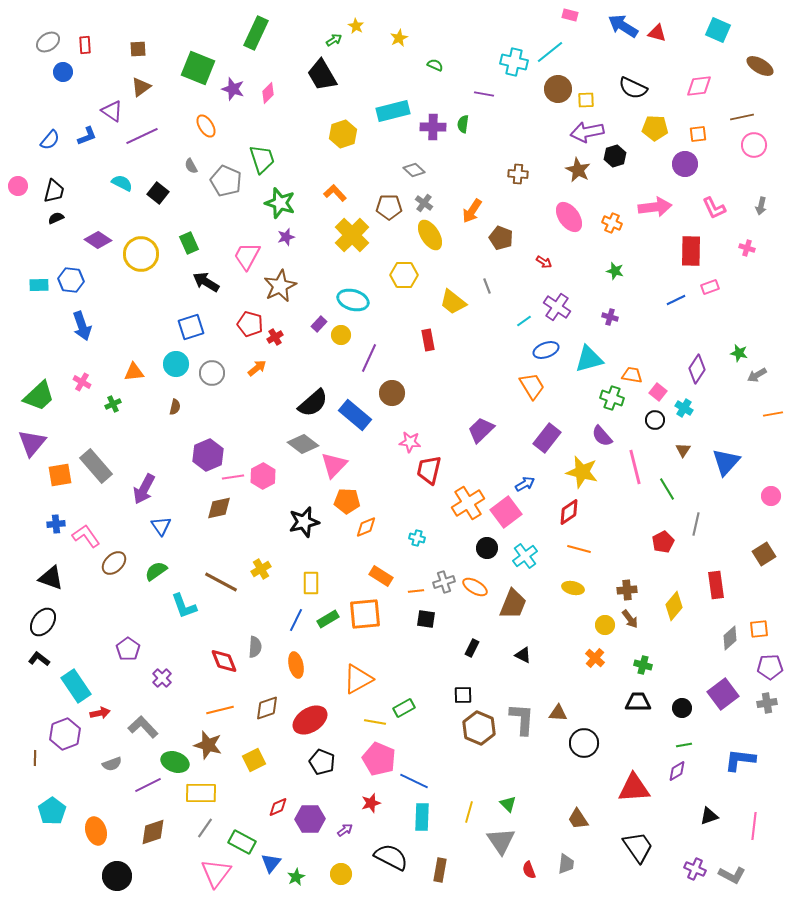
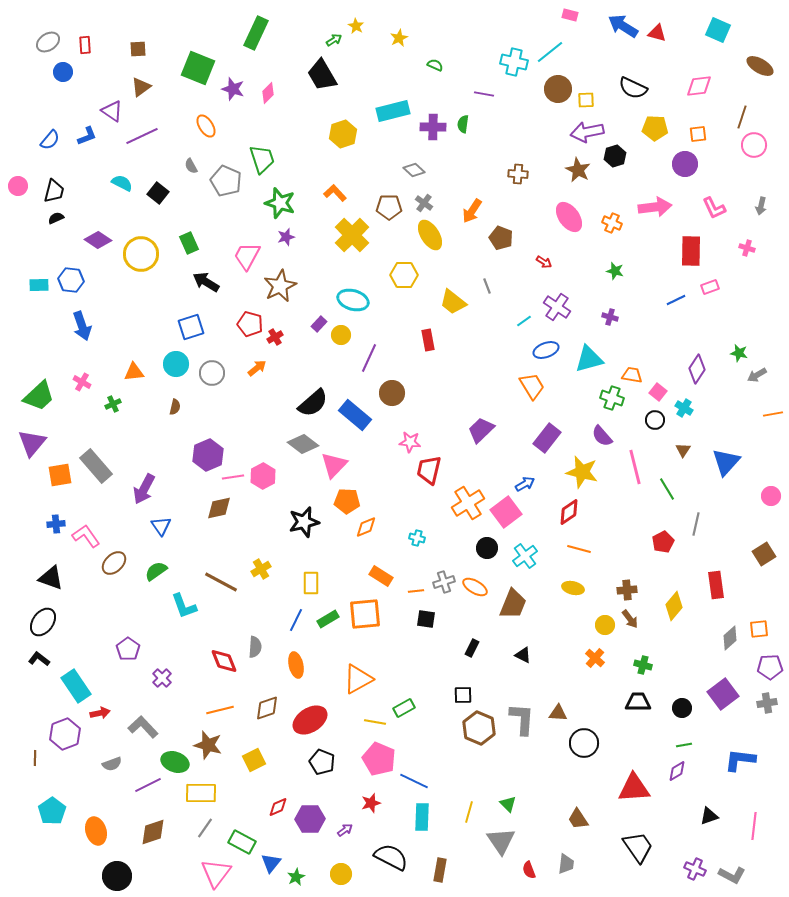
brown line at (742, 117): rotated 60 degrees counterclockwise
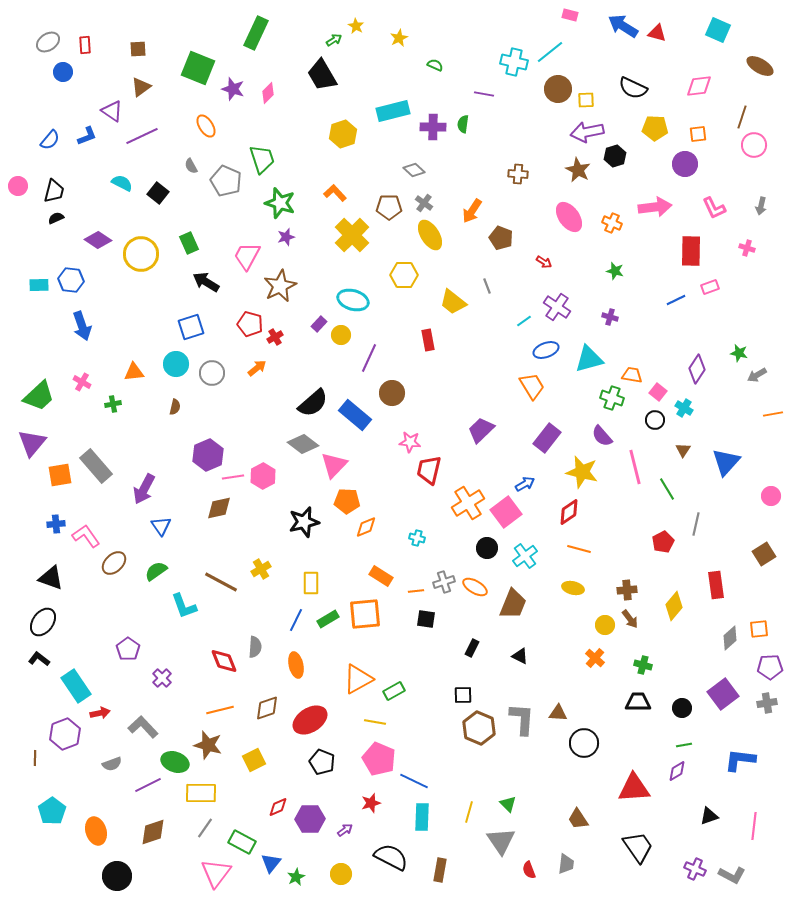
green cross at (113, 404): rotated 14 degrees clockwise
black triangle at (523, 655): moved 3 px left, 1 px down
green rectangle at (404, 708): moved 10 px left, 17 px up
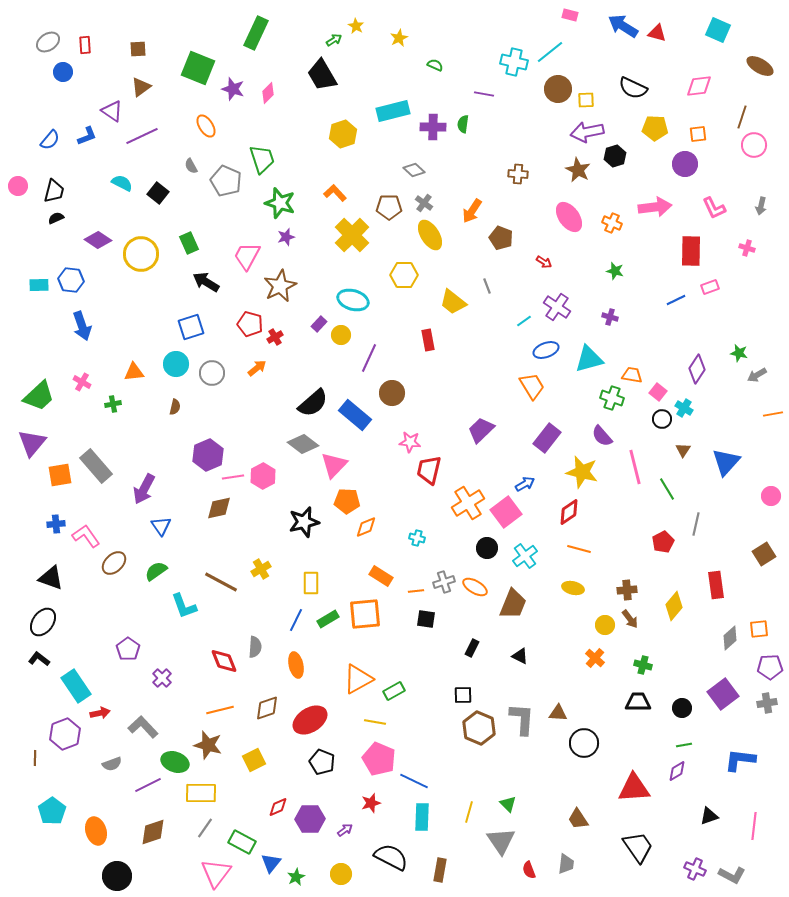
black circle at (655, 420): moved 7 px right, 1 px up
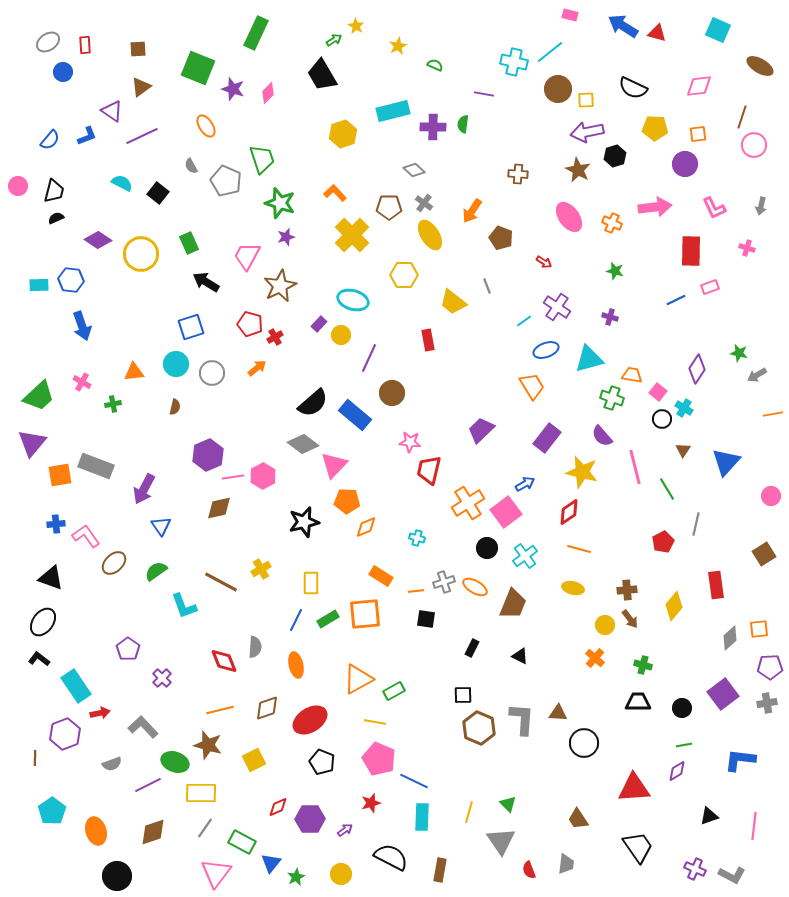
yellow star at (399, 38): moved 1 px left, 8 px down
gray rectangle at (96, 466): rotated 28 degrees counterclockwise
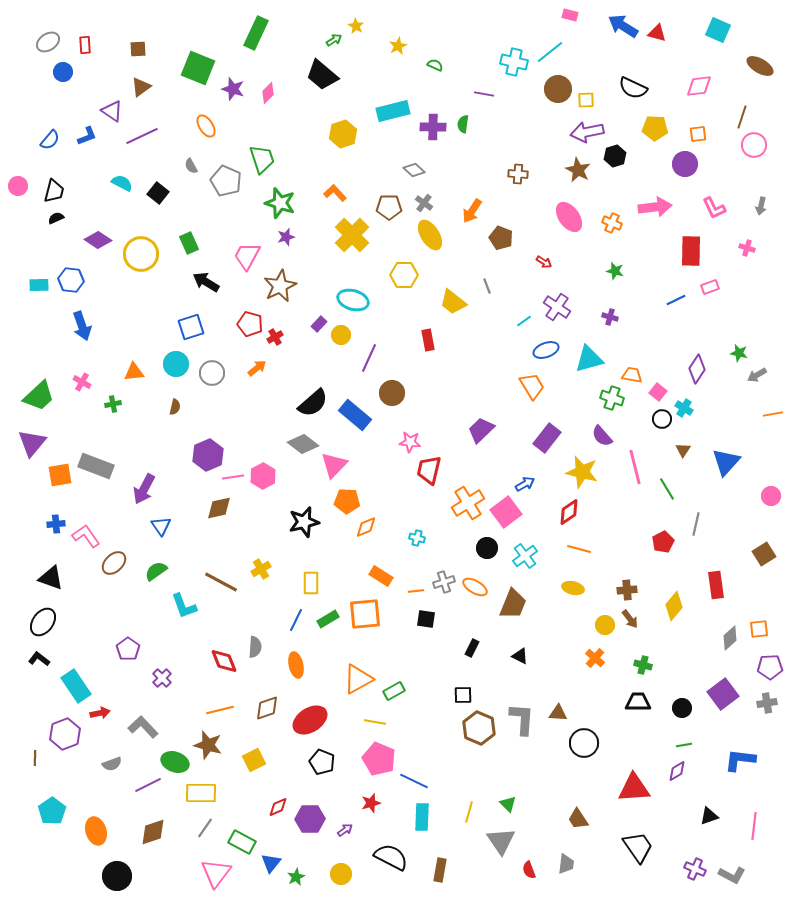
black trapezoid at (322, 75): rotated 20 degrees counterclockwise
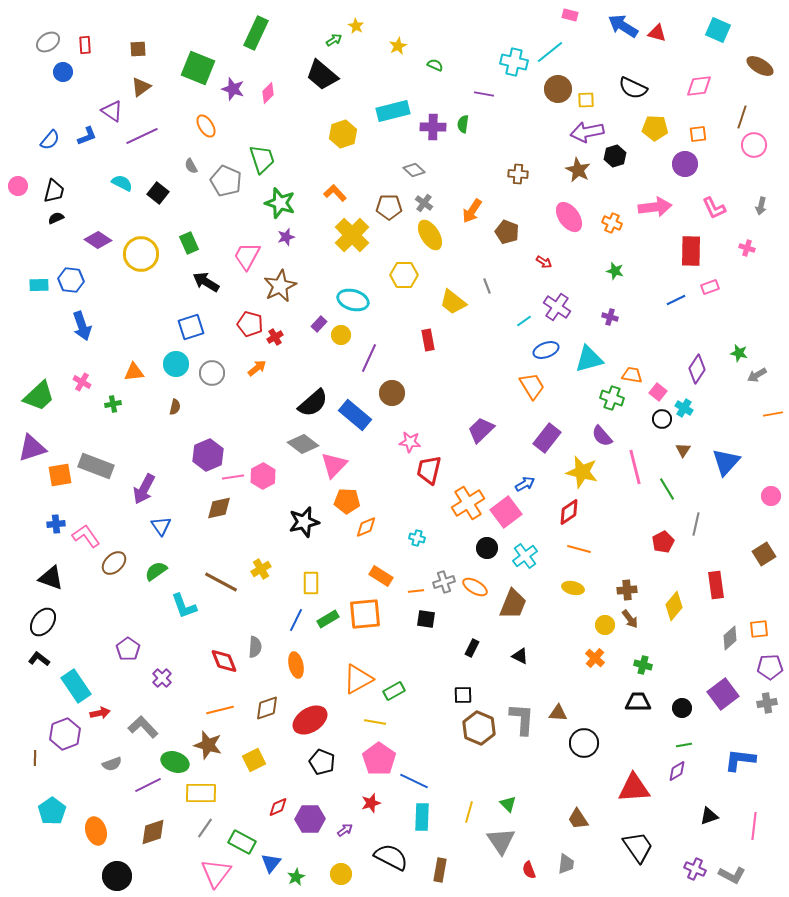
brown pentagon at (501, 238): moved 6 px right, 6 px up
purple triangle at (32, 443): moved 5 px down; rotated 32 degrees clockwise
pink pentagon at (379, 759): rotated 12 degrees clockwise
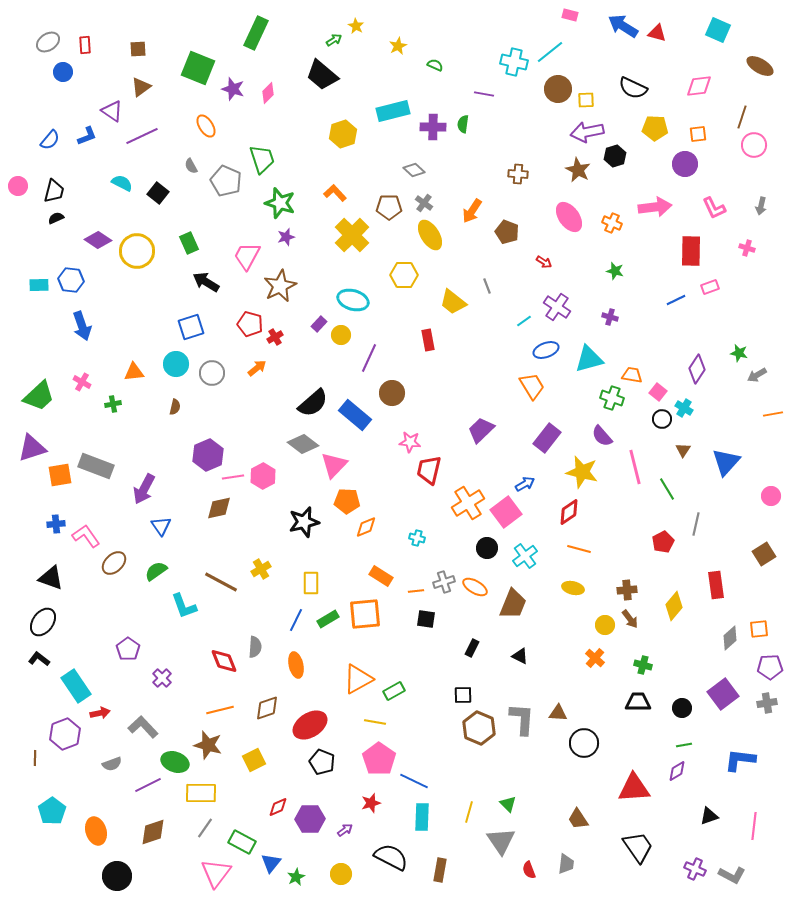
yellow circle at (141, 254): moved 4 px left, 3 px up
red ellipse at (310, 720): moved 5 px down
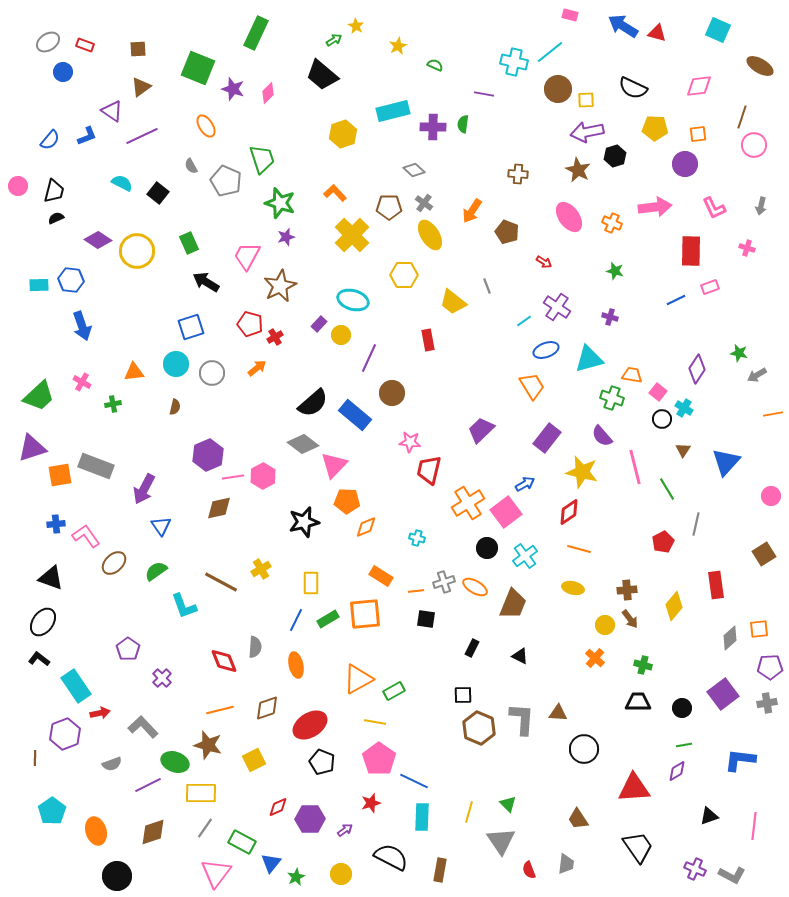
red rectangle at (85, 45): rotated 66 degrees counterclockwise
black circle at (584, 743): moved 6 px down
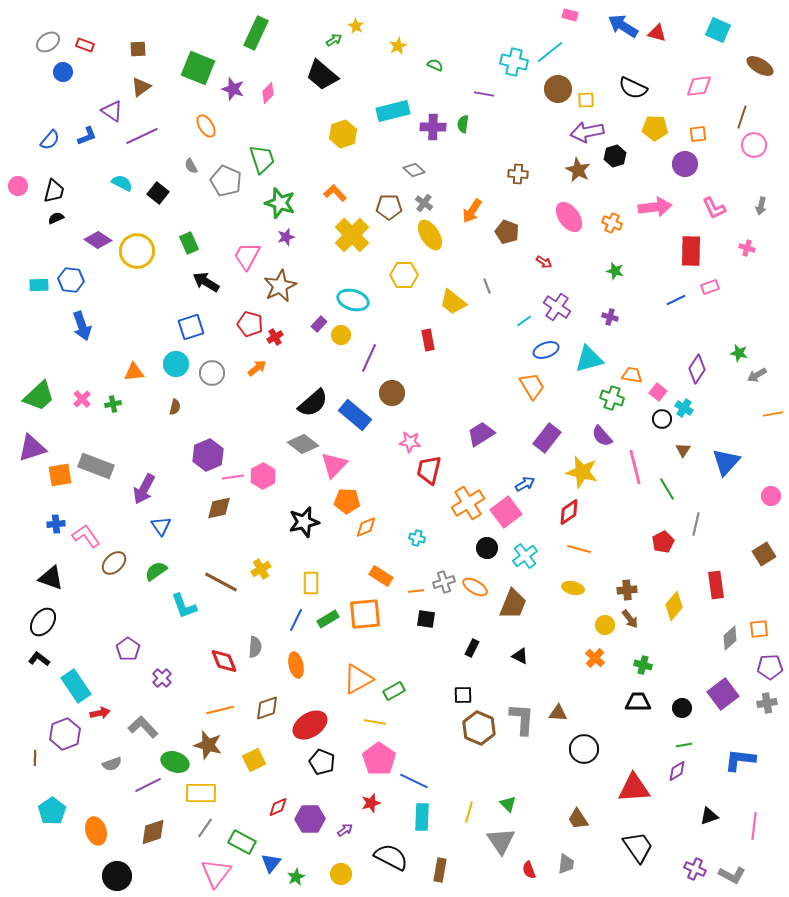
pink cross at (82, 382): moved 17 px down; rotated 18 degrees clockwise
purple trapezoid at (481, 430): moved 4 px down; rotated 12 degrees clockwise
